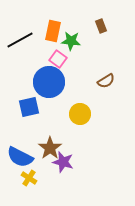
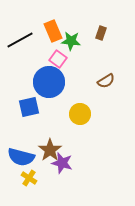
brown rectangle: moved 7 px down; rotated 40 degrees clockwise
orange rectangle: rotated 35 degrees counterclockwise
brown star: moved 2 px down
blue semicircle: moved 1 px right; rotated 12 degrees counterclockwise
purple star: moved 1 px left, 1 px down
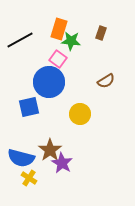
orange rectangle: moved 6 px right, 2 px up; rotated 40 degrees clockwise
blue semicircle: moved 1 px down
purple star: rotated 15 degrees clockwise
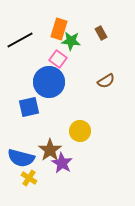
brown rectangle: rotated 48 degrees counterclockwise
yellow circle: moved 17 px down
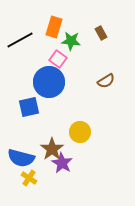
orange rectangle: moved 5 px left, 2 px up
yellow circle: moved 1 px down
brown star: moved 2 px right, 1 px up
